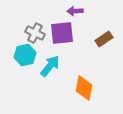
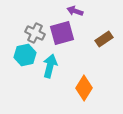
purple arrow: rotated 21 degrees clockwise
purple square: rotated 10 degrees counterclockwise
cyan arrow: rotated 25 degrees counterclockwise
orange diamond: rotated 20 degrees clockwise
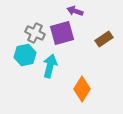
orange diamond: moved 2 px left, 1 px down
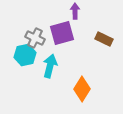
purple arrow: rotated 70 degrees clockwise
gray cross: moved 5 px down
brown rectangle: rotated 60 degrees clockwise
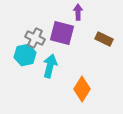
purple arrow: moved 3 px right, 1 px down
purple square: rotated 30 degrees clockwise
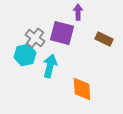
gray cross: rotated 12 degrees clockwise
orange diamond: rotated 35 degrees counterclockwise
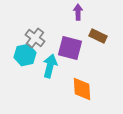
purple square: moved 8 px right, 15 px down
brown rectangle: moved 6 px left, 3 px up
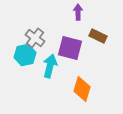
orange diamond: rotated 20 degrees clockwise
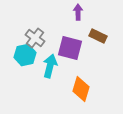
orange diamond: moved 1 px left
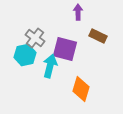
purple square: moved 5 px left, 1 px down
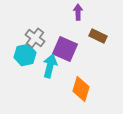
purple square: rotated 10 degrees clockwise
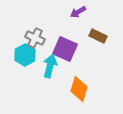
purple arrow: rotated 119 degrees counterclockwise
gray cross: rotated 12 degrees counterclockwise
cyan hexagon: rotated 15 degrees counterclockwise
orange diamond: moved 2 px left
